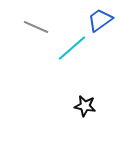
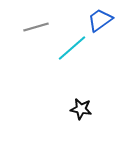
gray line: rotated 40 degrees counterclockwise
black star: moved 4 px left, 3 px down
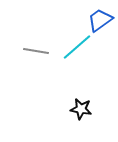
gray line: moved 24 px down; rotated 25 degrees clockwise
cyan line: moved 5 px right, 1 px up
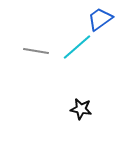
blue trapezoid: moved 1 px up
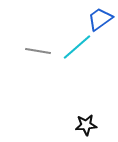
gray line: moved 2 px right
black star: moved 5 px right, 16 px down; rotated 15 degrees counterclockwise
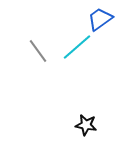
gray line: rotated 45 degrees clockwise
black star: rotated 15 degrees clockwise
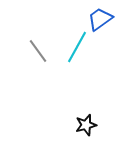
cyan line: rotated 20 degrees counterclockwise
black star: rotated 25 degrees counterclockwise
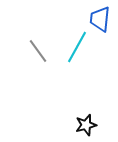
blue trapezoid: rotated 48 degrees counterclockwise
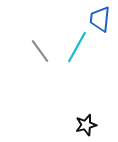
gray line: moved 2 px right
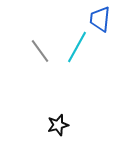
black star: moved 28 px left
